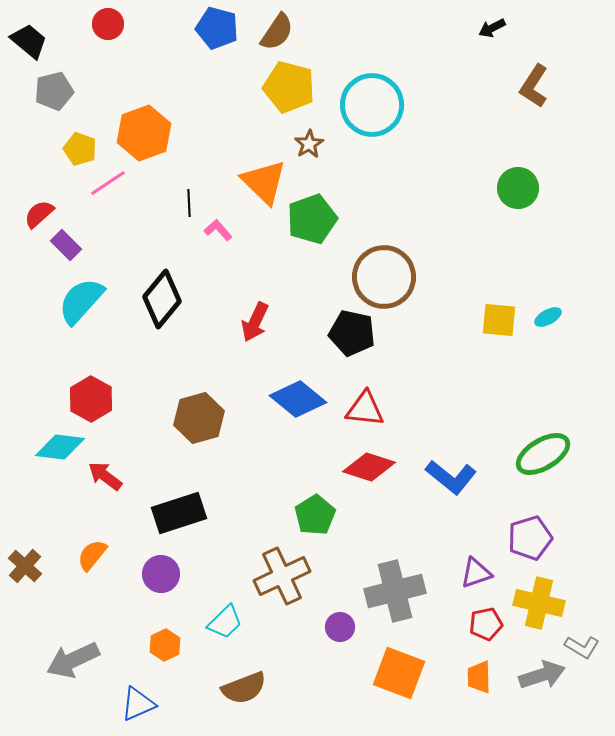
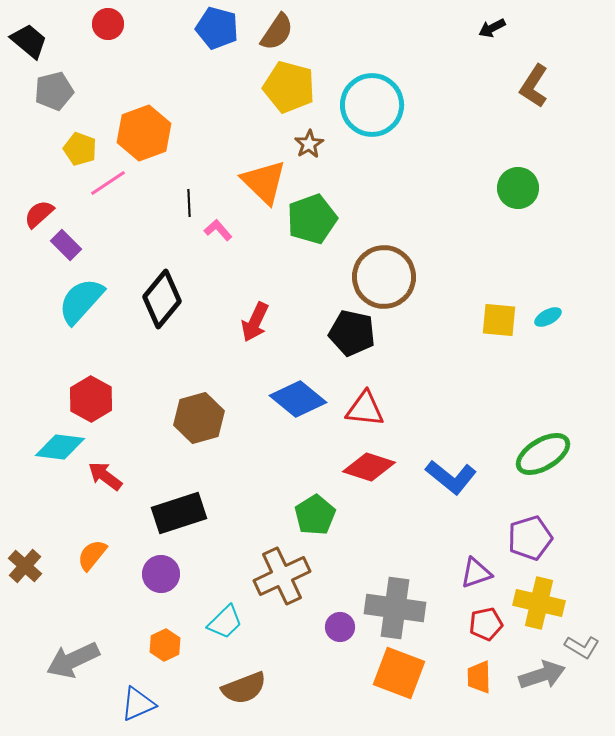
gray cross at (395, 591): moved 17 px down; rotated 22 degrees clockwise
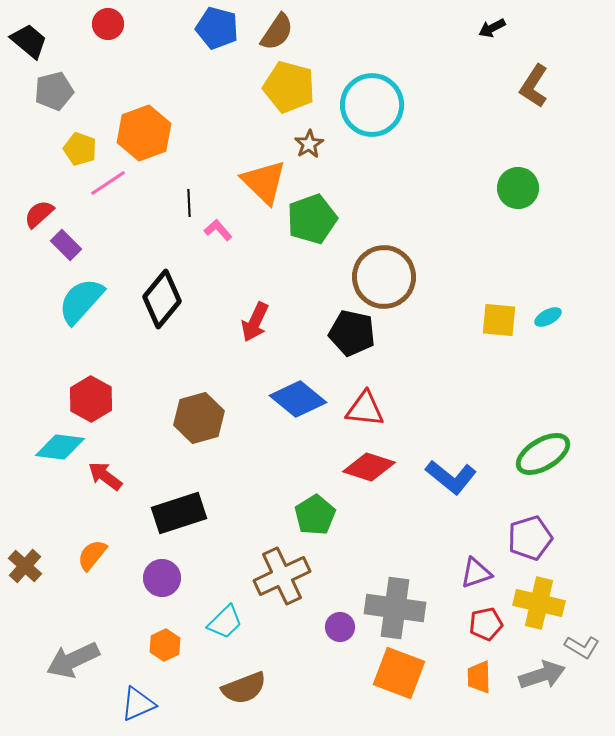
purple circle at (161, 574): moved 1 px right, 4 px down
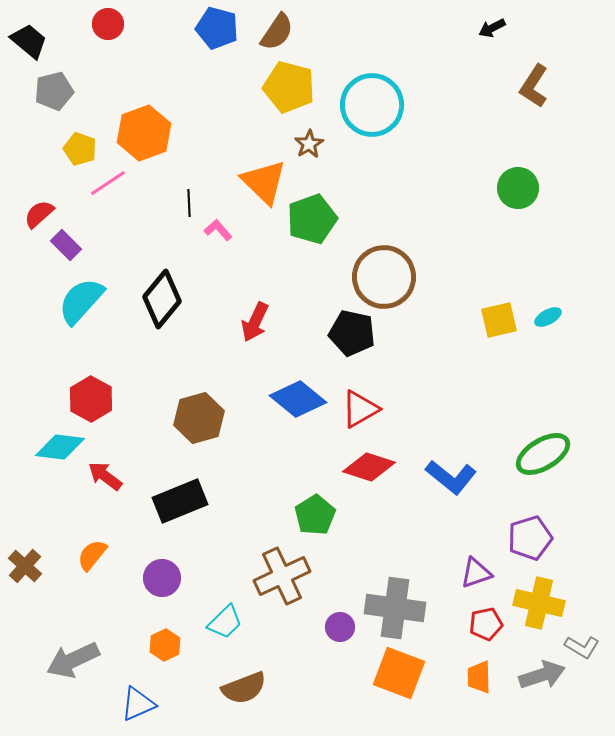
yellow square at (499, 320): rotated 18 degrees counterclockwise
red triangle at (365, 409): moved 5 px left; rotated 36 degrees counterclockwise
black rectangle at (179, 513): moved 1 px right, 12 px up; rotated 4 degrees counterclockwise
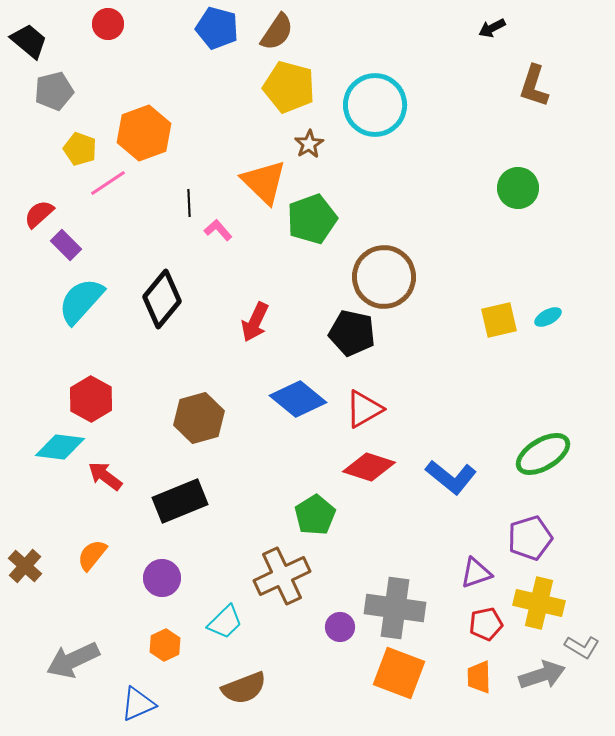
brown L-shape at (534, 86): rotated 15 degrees counterclockwise
cyan circle at (372, 105): moved 3 px right
red triangle at (360, 409): moved 4 px right
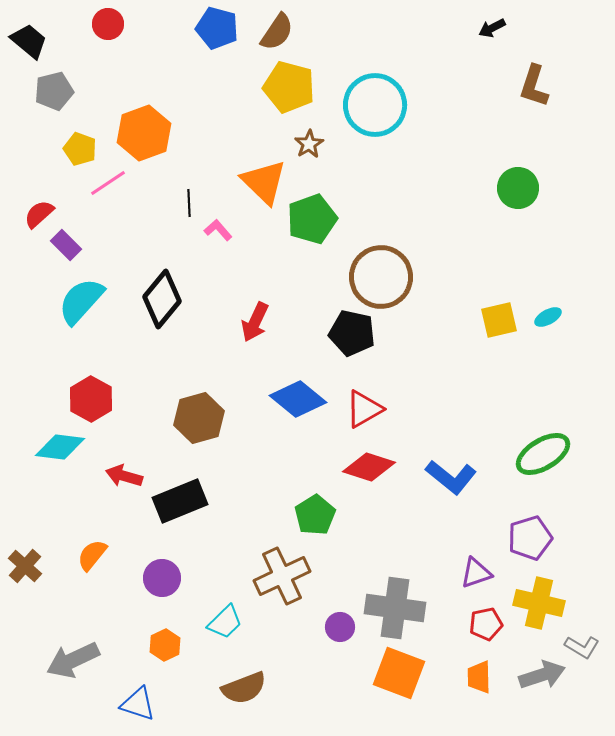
brown circle at (384, 277): moved 3 px left
red arrow at (105, 476): moved 19 px right; rotated 21 degrees counterclockwise
blue triangle at (138, 704): rotated 42 degrees clockwise
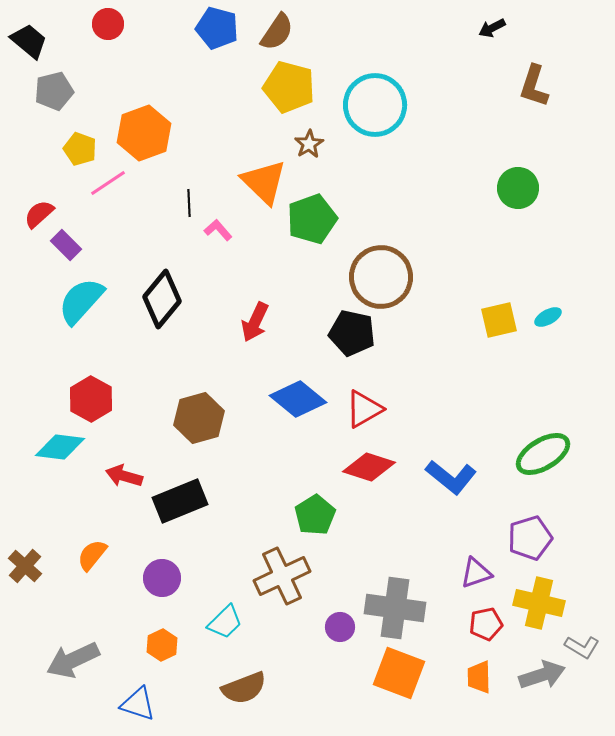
orange hexagon at (165, 645): moved 3 px left
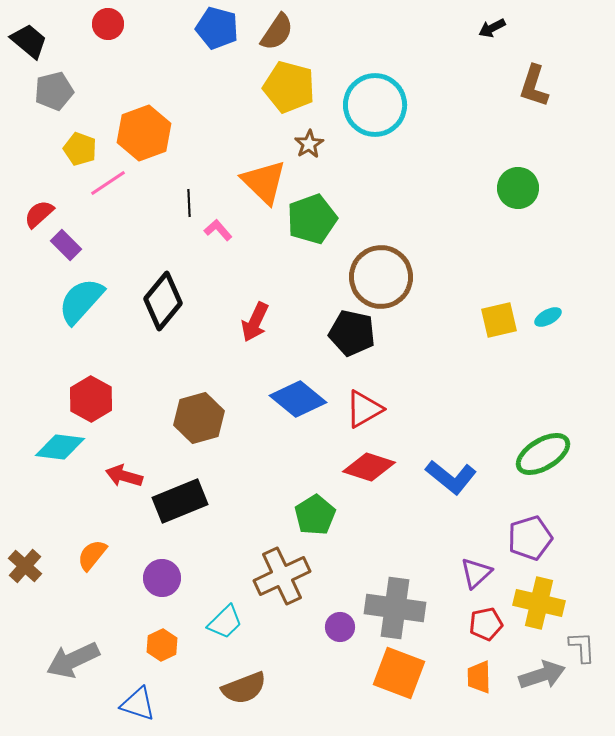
black diamond at (162, 299): moved 1 px right, 2 px down
purple triangle at (476, 573): rotated 24 degrees counterclockwise
gray L-shape at (582, 647): rotated 124 degrees counterclockwise
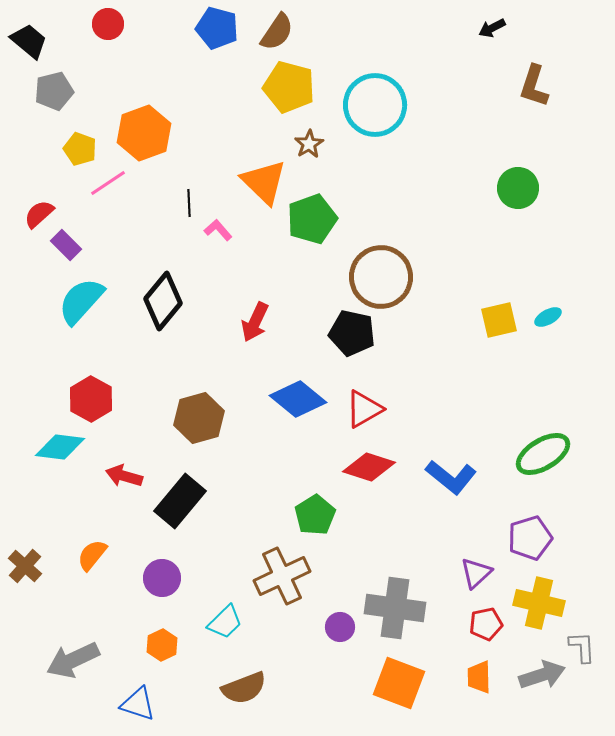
black rectangle at (180, 501): rotated 28 degrees counterclockwise
orange square at (399, 673): moved 10 px down
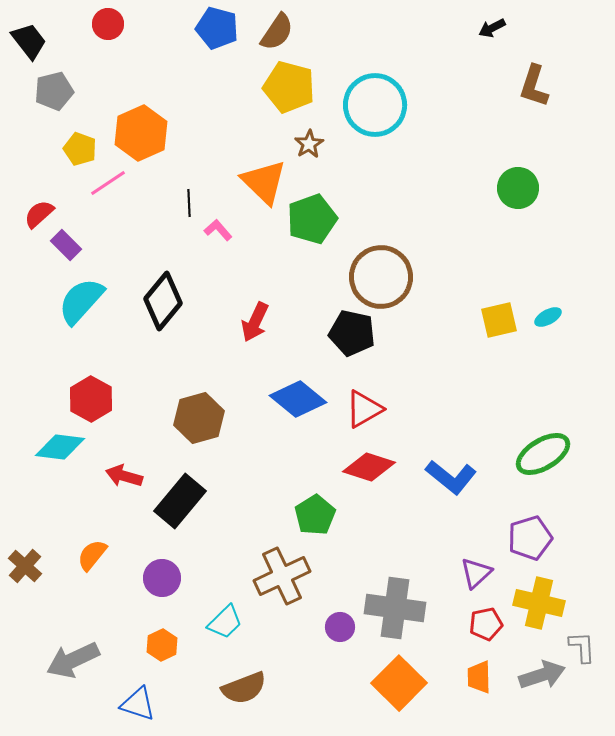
black trapezoid at (29, 41): rotated 12 degrees clockwise
orange hexagon at (144, 133): moved 3 px left; rotated 4 degrees counterclockwise
orange square at (399, 683): rotated 24 degrees clockwise
